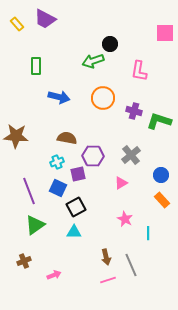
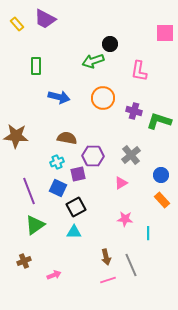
pink star: rotated 21 degrees counterclockwise
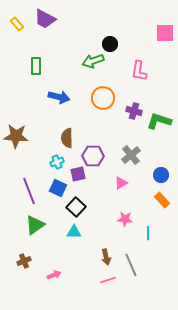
brown semicircle: rotated 102 degrees counterclockwise
black square: rotated 18 degrees counterclockwise
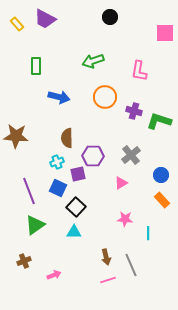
black circle: moved 27 px up
orange circle: moved 2 px right, 1 px up
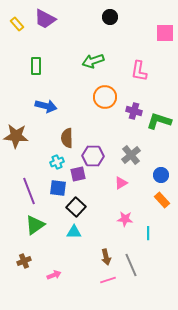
blue arrow: moved 13 px left, 9 px down
blue square: rotated 18 degrees counterclockwise
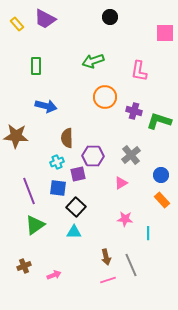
brown cross: moved 5 px down
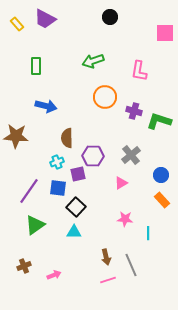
purple line: rotated 56 degrees clockwise
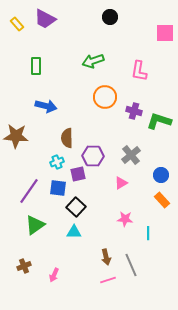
pink arrow: rotated 136 degrees clockwise
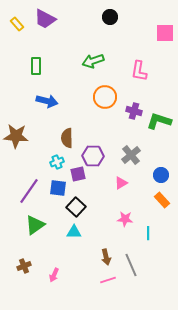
blue arrow: moved 1 px right, 5 px up
